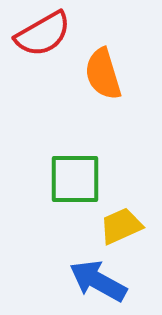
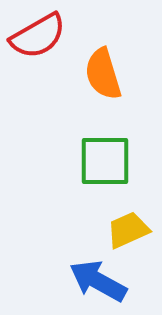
red semicircle: moved 5 px left, 2 px down
green square: moved 30 px right, 18 px up
yellow trapezoid: moved 7 px right, 4 px down
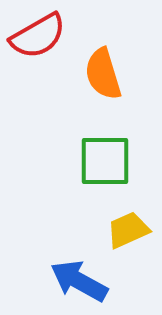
blue arrow: moved 19 px left
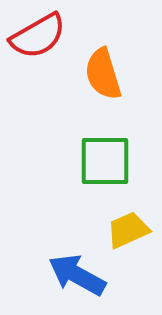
blue arrow: moved 2 px left, 6 px up
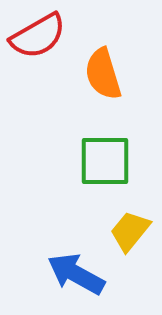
yellow trapezoid: moved 2 px right, 1 px down; rotated 27 degrees counterclockwise
blue arrow: moved 1 px left, 1 px up
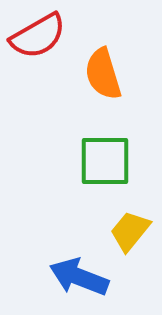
blue arrow: moved 3 px right, 3 px down; rotated 8 degrees counterclockwise
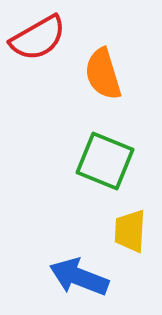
red semicircle: moved 2 px down
green square: rotated 22 degrees clockwise
yellow trapezoid: rotated 36 degrees counterclockwise
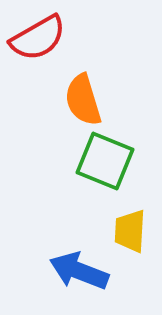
orange semicircle: moved 20 px left, 26 px down
blue arrow: moved 6 px up
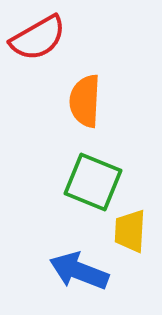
orange semicircle: moved 2 px right, 1 px down; rotated 20 degrees clockwise
green square: moved 12 px left, 21 px down
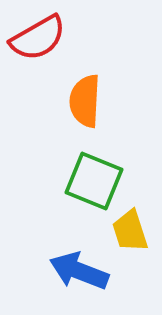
green square: moved 1 px right, 1 px up
yellow trapezoid: rotated 21 degrees counterclockwise
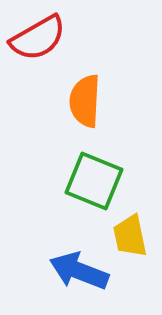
yellow trapezoid: moved 5 px down; rotated 6 degrees clockwise
